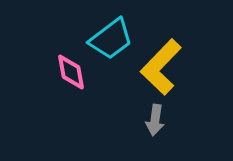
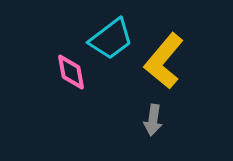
yellow L-shape: moved 3 px right, 6 px up; rotated 4 degrees counterclockwise
gray arrow: moved 2 px left
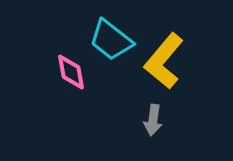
cyan trapezoid: moved 1 px down; rotated 75 degrees clockwise
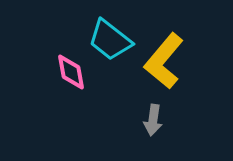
cyan trapezoid: moved 1 px left
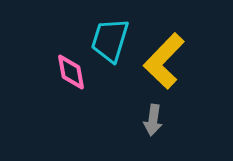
cyan trapezoid: rotated 69 degrees clockwise
yellow L-shape: rotated 4 degrees clockwise
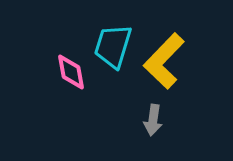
cyan trapezoid: moved 3 px right, 6 px down
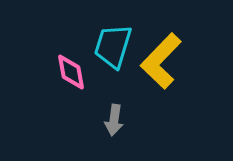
yellow L-shape: moved 3 px left
gray arrow: moved 39 px left
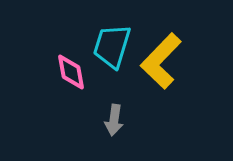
cyan trapezoid: moved 1 px left
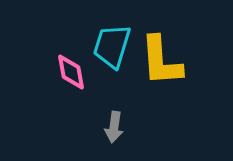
yellow L-shape: rotated 48 degrees counterclockwise
gray arrow: moved 7 px down
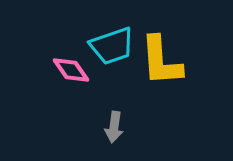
cyan trapezoid: rotated 126 degrees counterclockwise
pink diamond: moved 2 px up; rotated 24 degrees counterclockwise
